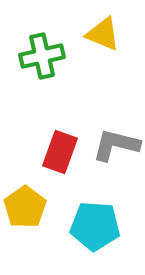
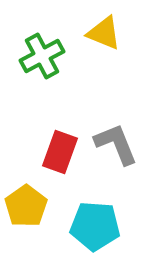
yellow triangle: moved 1 px right, 1 px up
green cross: rotated 15 degrees counterclockwise
gray L-shape: moved 1 px up; rotated 54 degrees clockwise
yellow pentagon: moved 1 px right, 1 px up
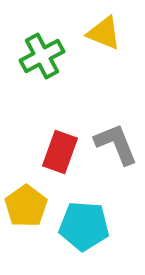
cyan pentagon: moved 11 px left
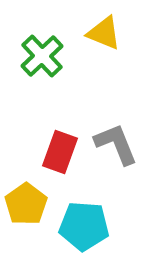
green cross: rotated 15 degrees counterclockwise
yellow pentagon: moved 2 px up
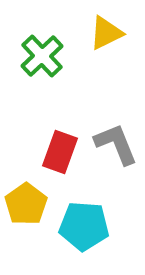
yellow triangle: moved 2 px right; rotated 48 degrees counterclockwise
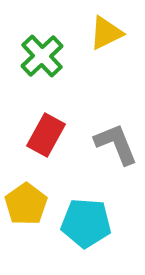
red rectangle: moved 14 px left, 17 px up; rotated 9 degrees clockwise
cyan pentagon: moved 2 px right, 3 px up
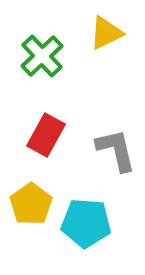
gray L-shape: moved 6 px down; rotated 9 degrees clockwise
yellow pentagon: moved 5 px right
